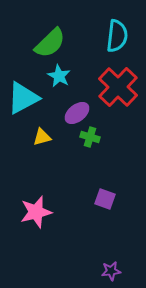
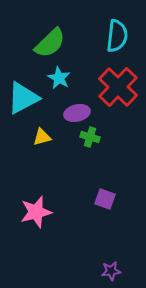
cyan star: moved 2 px down
purple ellipse: rotated 25 degrees clockwise
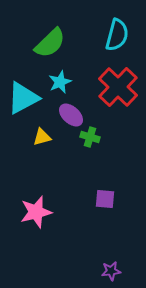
cyan semicircle: moved 1 px up; rotated 8 degrees clockwise
cyan star: moved 1 px right, 4 px down; rotated 20 degrees clockwise
purple ellipse: moved 6 px left, 2 px down; rotated 55 degrees clockwise
purple square: rotated 15 degrees counterclockwise
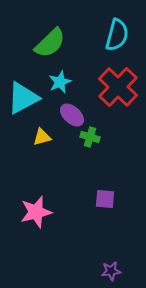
purple ellipse: moved 1 px right
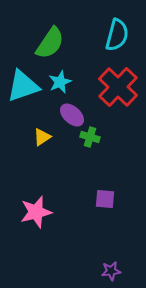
green semicircle: rotated 12 degrees counterclockwise
cyan triangle: moved 12 px up; rotated 9 degrees clockwise
yellow triangle: rotated 18 degrees counterclockwise
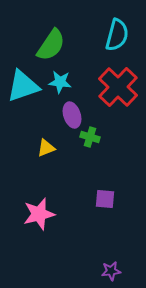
green semicircle: moved 1 px right, 2 px down
cyan star: rotated 30 degrees clockwise
purple ellipse: rotated 30 degrees clockwise
yellow triangle: moved 4 px right, 11 px down; rotated 12 degrees clockwise
pink star: moved 3 px right, 2 px down
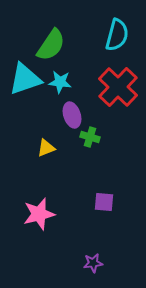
cyan triangle: moved 2 px right, 7 px up
purple square: moved 1 px left, 3 px down
purple star: moved 18 px left, 8 px up
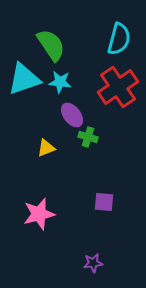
cyan semicircle: moved 2 px right, 4 px down
green semicircle: rotated 68 degrees counterclockwise
cyan triangle: moved 1 px left
red cross: rotated 12 degrees clockwise
purple ellipse: rotated 20 degrees counterclockwise
green cross: moved 2 px left
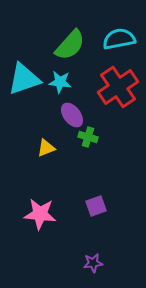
cyan semicircle: rotated 116 degrees counterclockwise
green semicircle: moved 19 px right; rotated 76 degrees clockwise
purple square: moved 8 px left, 4 px down; rotated 25 degrees counterclockwise
pink star: moved 1 px right; rotated 20 degrees clockwise
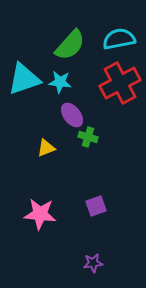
red cross: moved 2 px right, 4 px up; rotated 6 degrees clockwise
